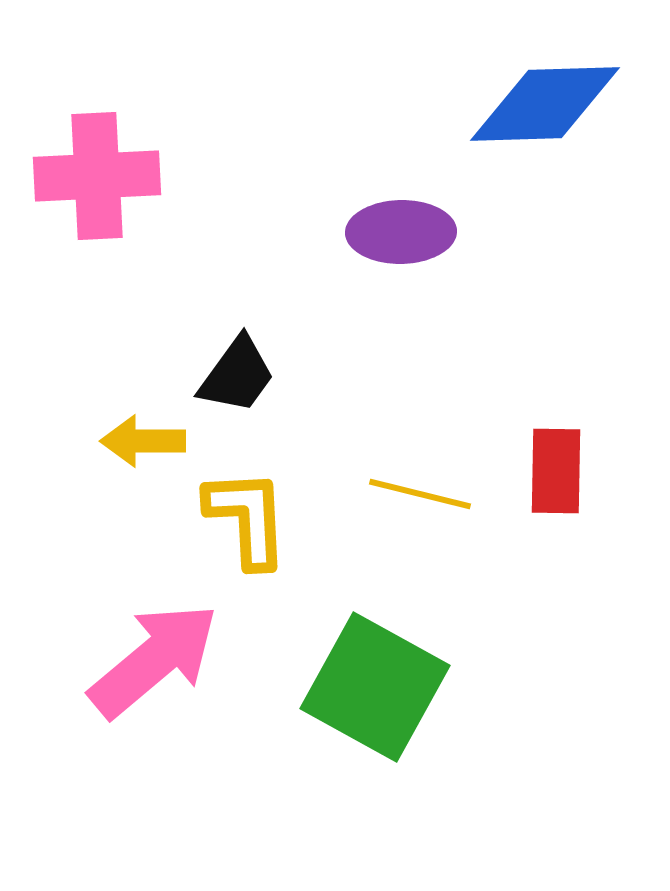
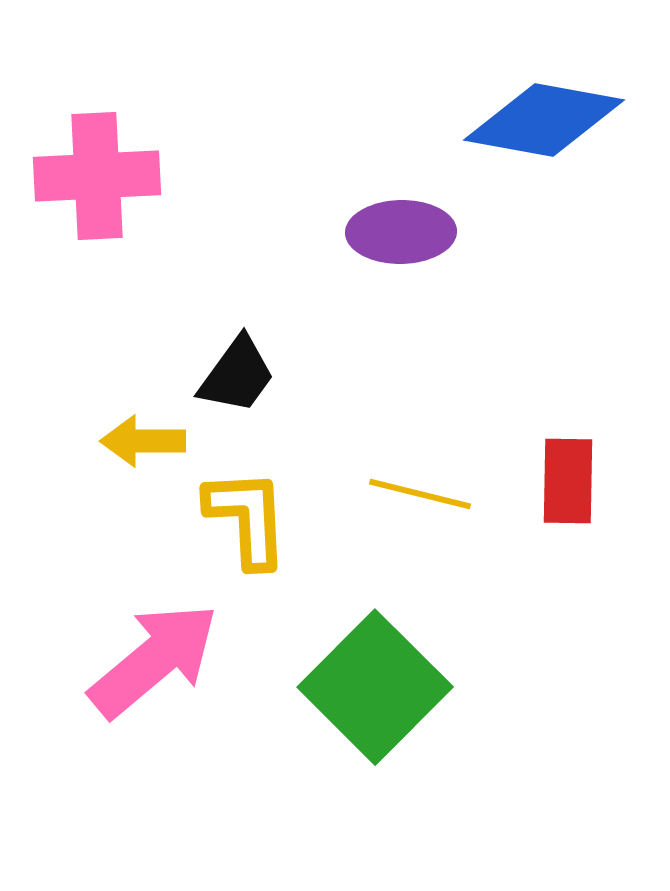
blue diamond: moved 1 px left, 16 px down; rotated 12 degrees clockwise
red rectangle: moved 12 px right, 10 px down
green square: rotated 16 degrees clockwise
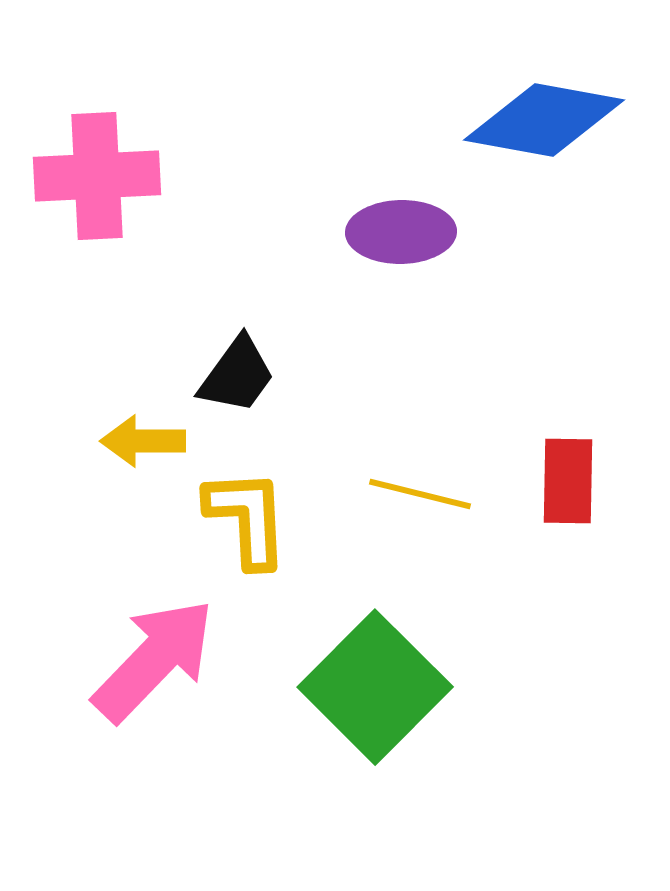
pink arrow: rotated 6 degrees counterclockwise
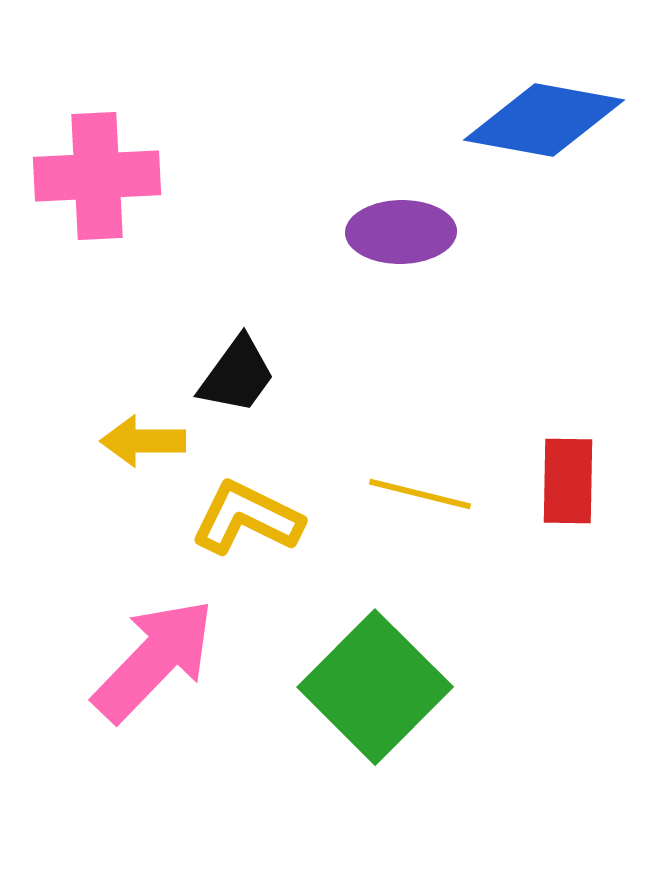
yellow L-shape: rotated 61 degrees counterclockwise
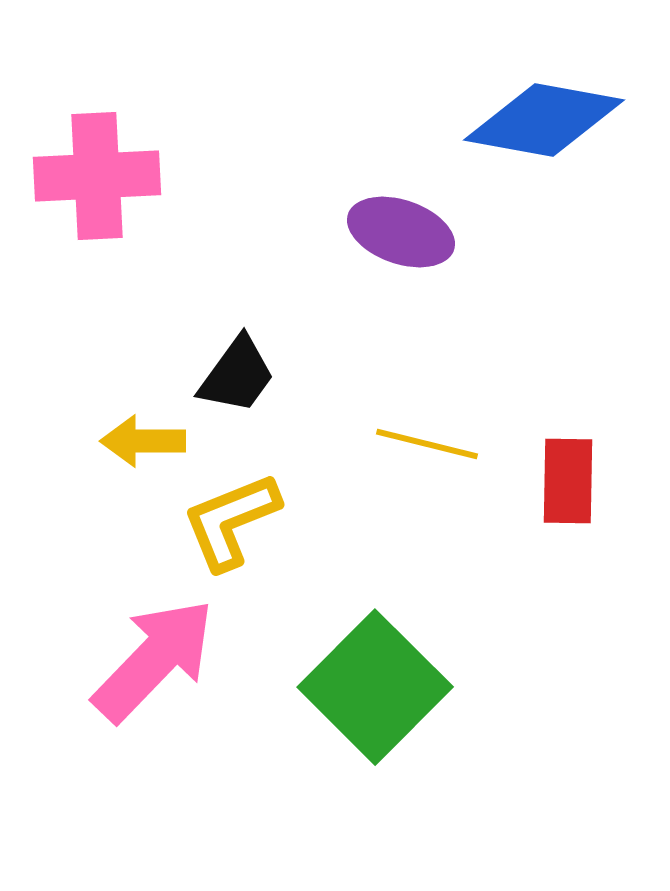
purple ellipse: rotated 20 degrees clockwise
yellow line: moved 7 px right, 50 px up
yellow L-shape: moved 16 px left, 3 px down; rotated 48 degrees counterclockwise
